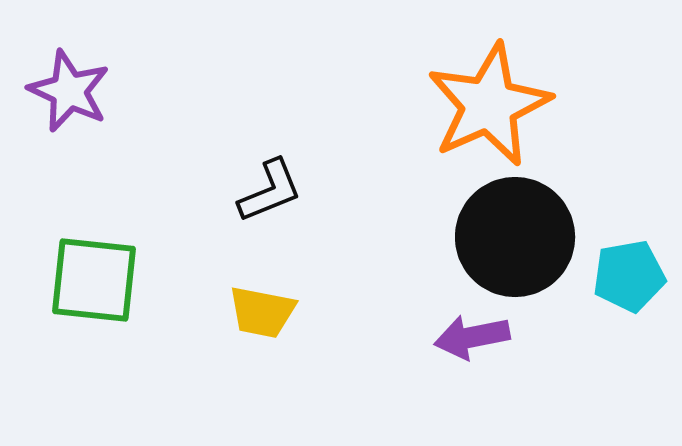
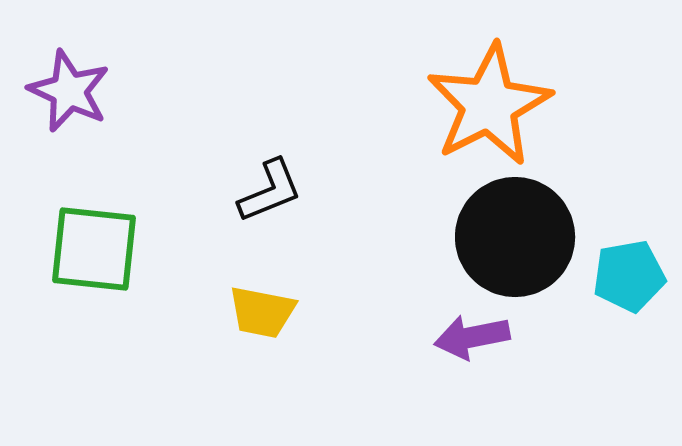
orange star: rotated 3 degrees counterclockwise
green square: moved 31 px up
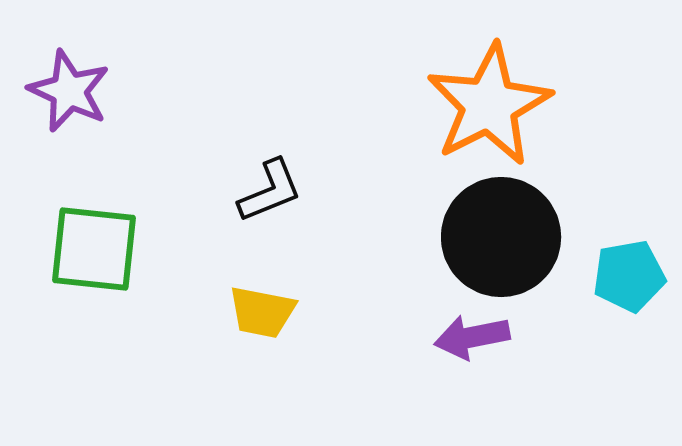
black circle: moved 14 px left
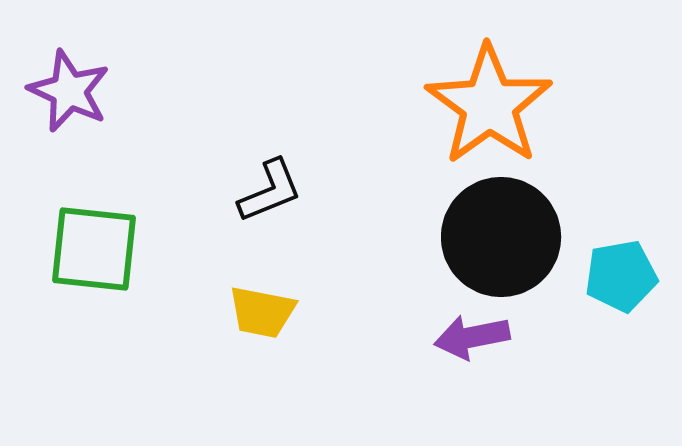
orange star: rotated 9 degrees counterclockwise
cyan pentagon: moved 8 px left
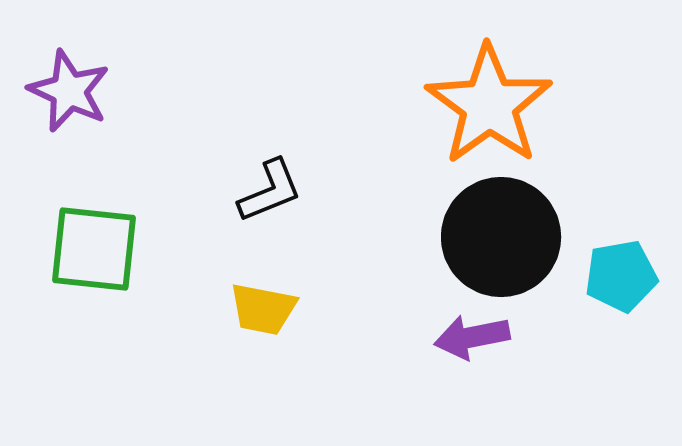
yellow trapezoid: moved 1 px right, 3 px up
